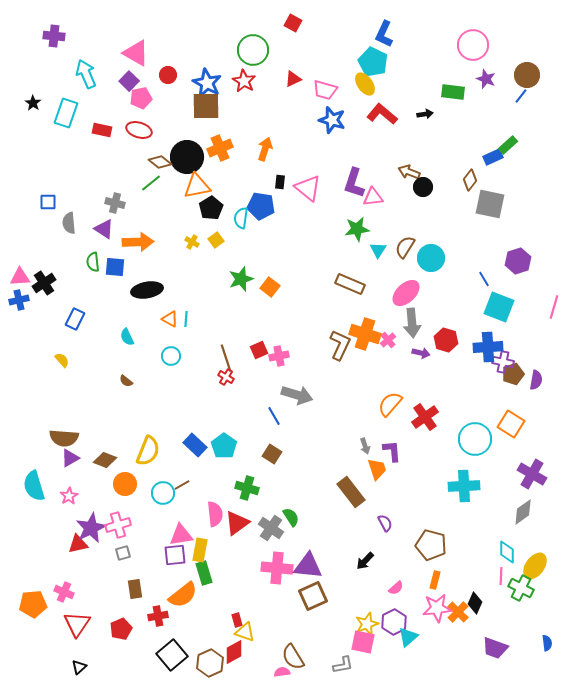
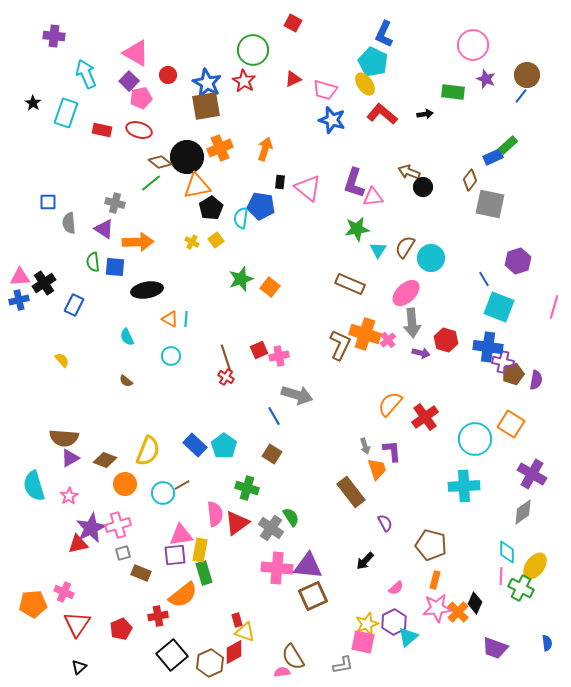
brown square at (206, 106): rotated 8 degrees counterclockwise
blue rectangle at (75, 319): moved 1 px left, 14 px up
blue cross at (488, 347): rotated 12 degrees clockwise
brown rectangle at (135, 589): moved 6 px right, 16 px up; rotated 60 degrees counterclockwise
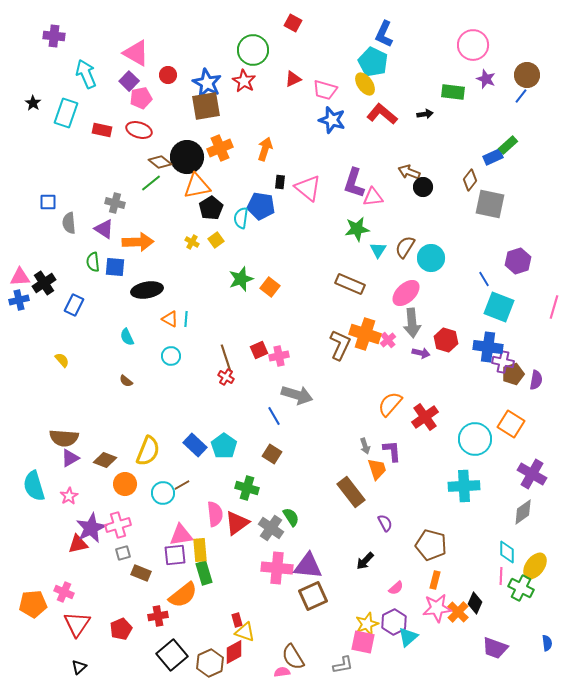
yellow rectangle at (200, 550): rotated 15 degrees counterclockwise
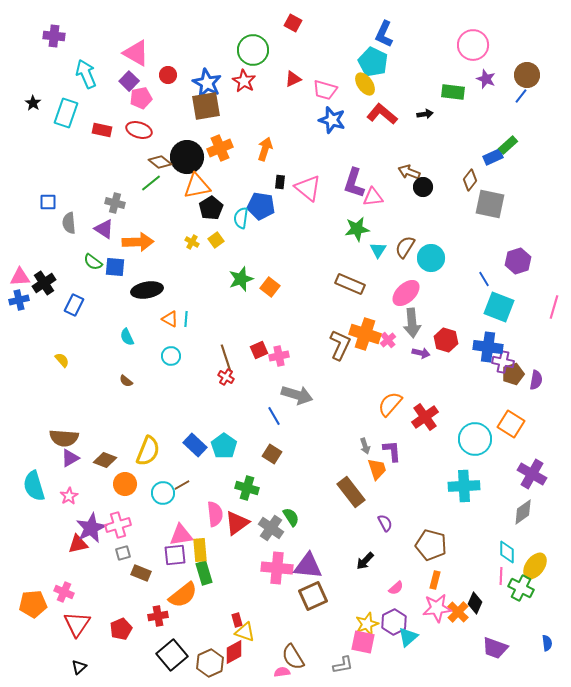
green semicircle at (93, 262): rotated 48 degrees counterclockwise
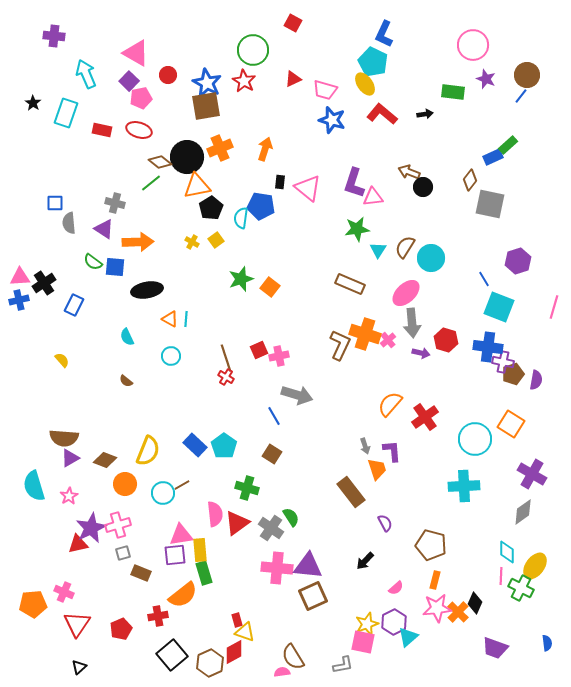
blue square at (48, 202): moved 7 px right, 1 px down
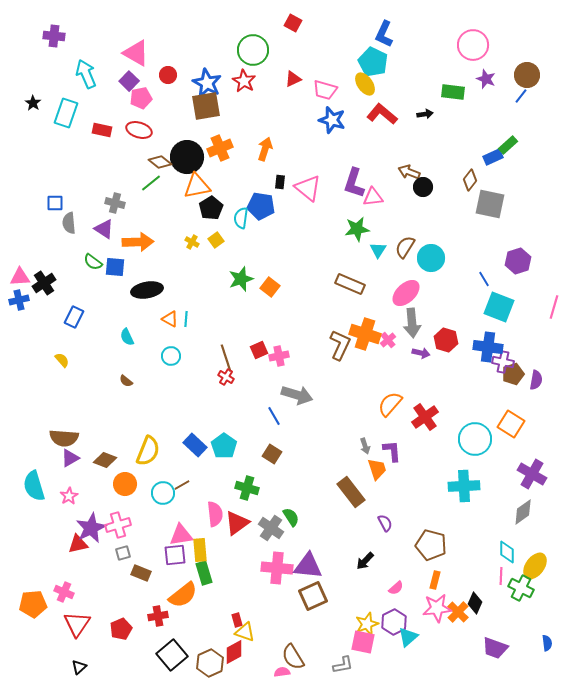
blue rectangle at (74, 305): moved 12 px down
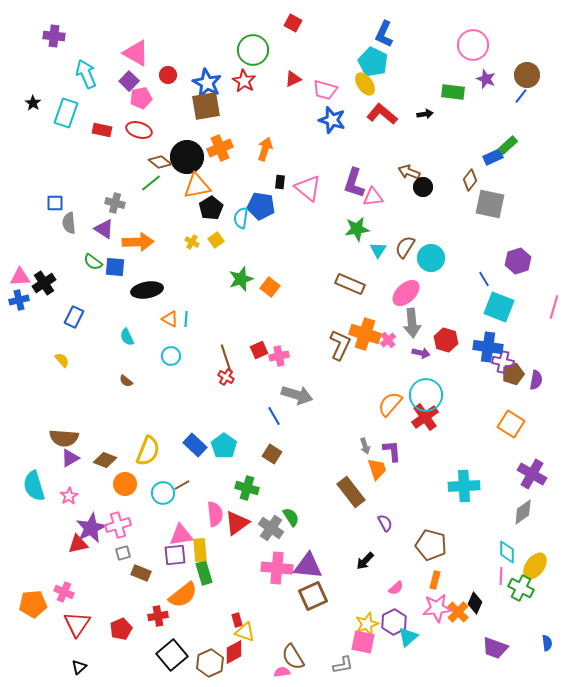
cyan circle at (475, 439): moved 49 px left, 44 px up
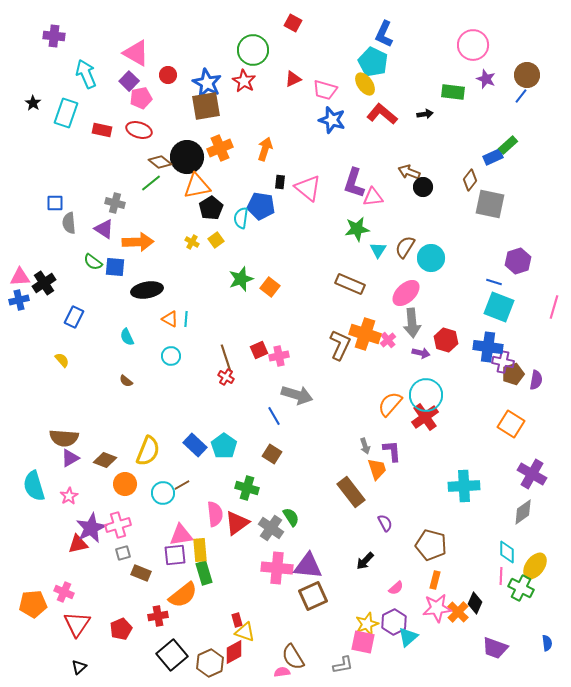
blue line at (484, 279): moved 10 px right, 3 px down; rotated 42 degrees counterclockwise
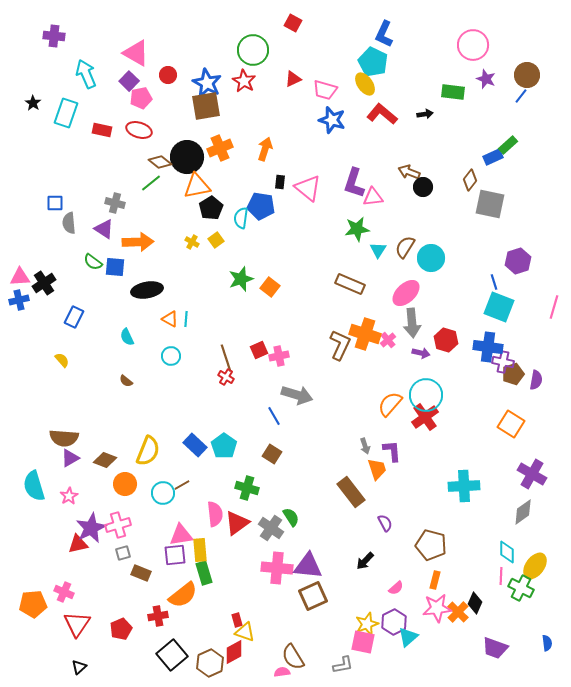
blue line at (494, 282): rotated 56 degrees clockwise
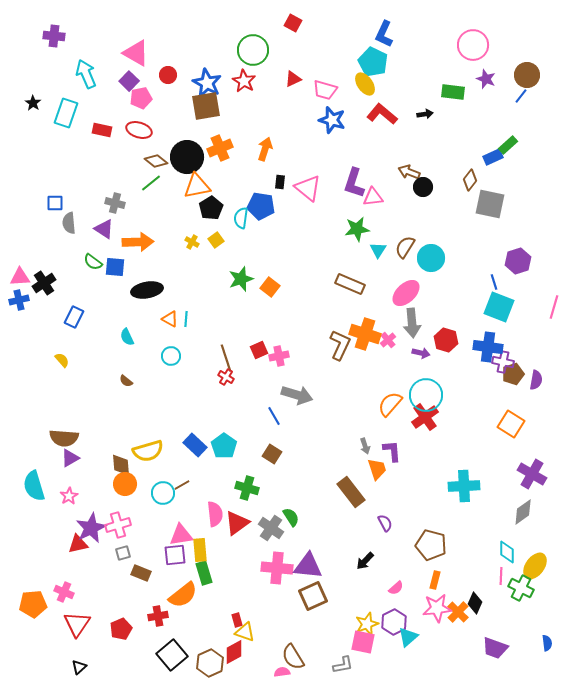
brown diamond at (160, 162): moved 4 px left, 1 px up
yellow semicircle at (148, 451): rotated 52 degrees clockwise
brown diamond at (105, 460): moved 16 px right, 5 px down; rotated 65 degrees clockwise
